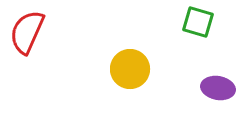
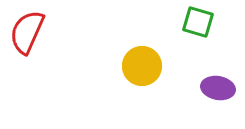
yellow circle: moved 12 px right, 3 px up
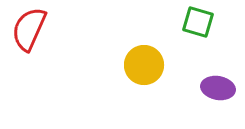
red semicircle: moved 2 px right, 3 px up
yellow circle: moved 2 px right, 1 px up
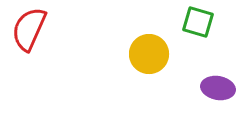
yellow circle: moved 5 px right, 11 px up
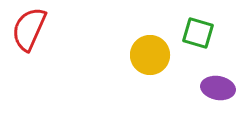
green square: moved 11 px down
yellow circle: moved 1 px right, 1 px down
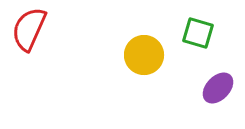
yellow circle: moved 6 px left
purple ellipse: rotated 56 degrees counterclockwise
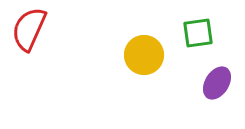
green square: rotated 24 degrees counterclockwise
purple ellipse: moved 1 px left, 5 px up; rotated 12 degrees counterclockwise
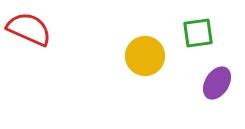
red semicircle: rotated 90 degrees clockwise
yellow circle: moved 1 px right, 1 px down
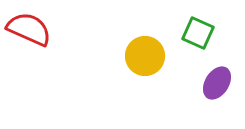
green square: rotated 32 degrees clockwise
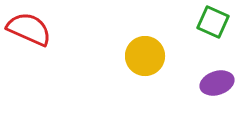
green square: moved 15 px right, 11 px up
purple ellipse: rotated 40 degrees clockwise
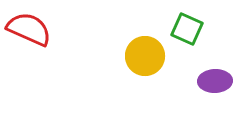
green square: moved 26 px left, 7 px down
purple ellipse: moved 2 px left, 2 px up; rotated 16 degrees clockwise
